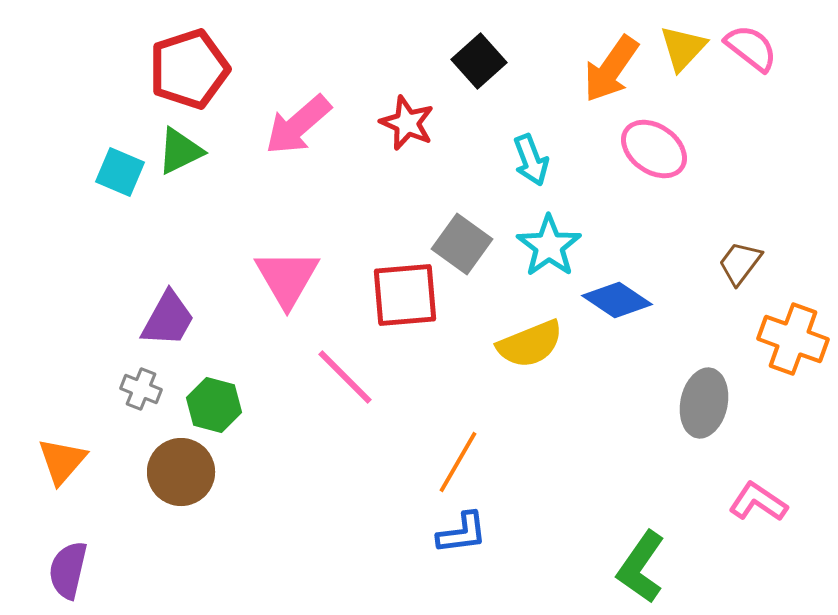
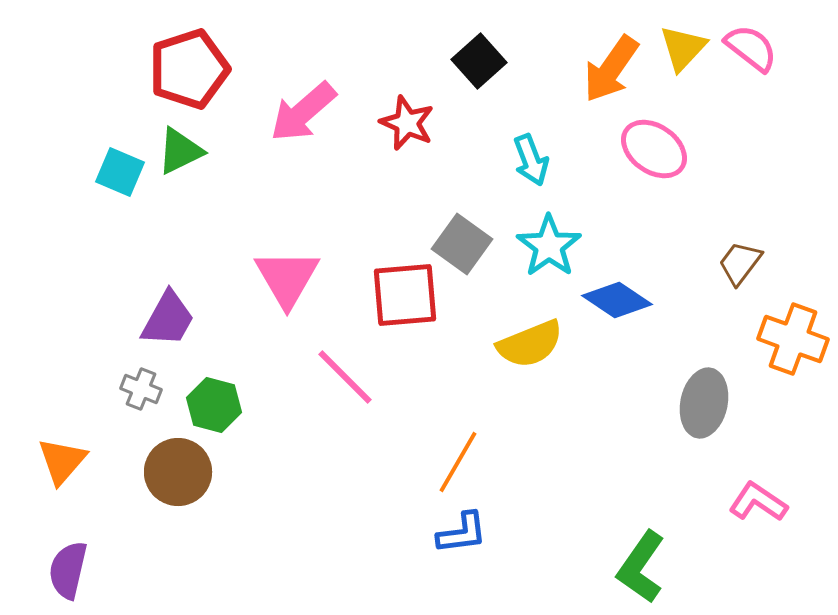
pink arrow: moved 5 px right, 13 px up
brown circle: moved 3 px left
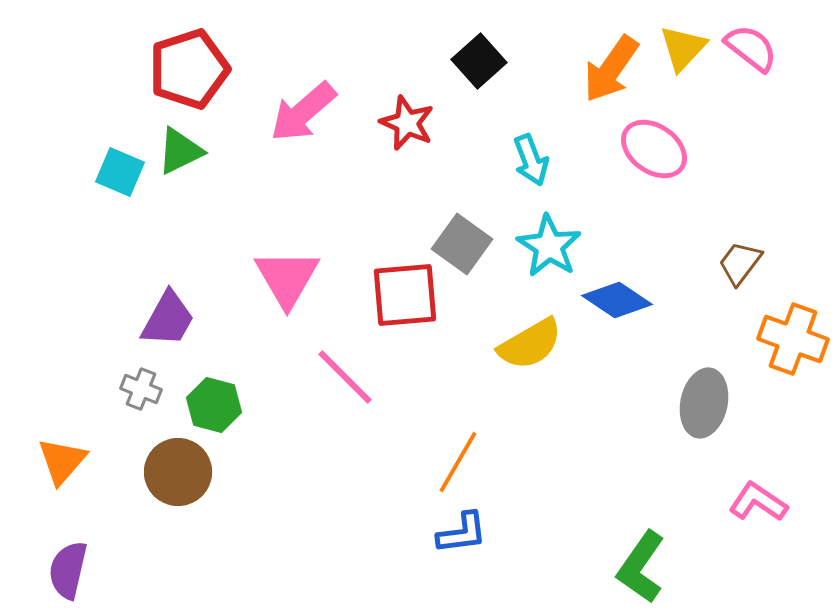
cyan star: rotated 4 degrees counterclockwise
yellow semicircle: rotated 8 degrees counterclockwise
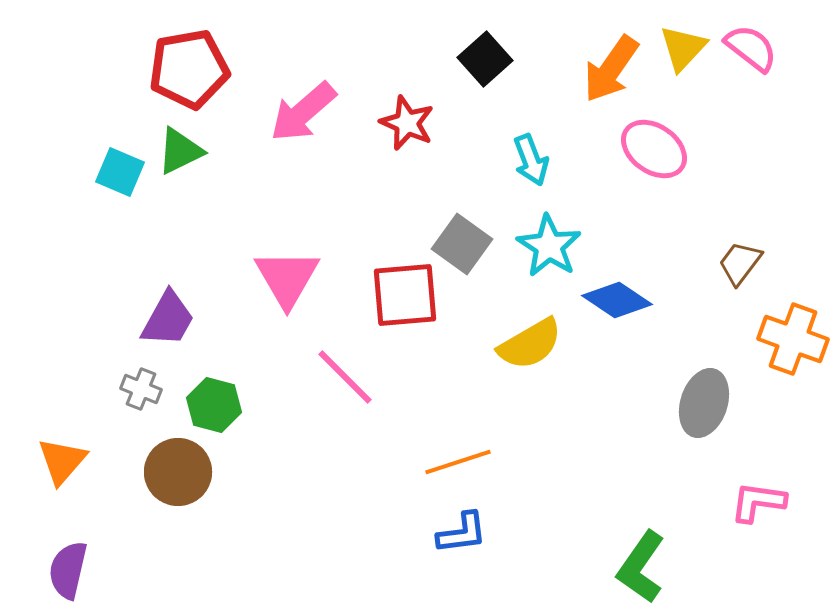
black square: moved 6 px right, 2 px up
red pentagon: rotated 8 degrees clockwise
gray ellipse: rotated 6 degrees clockwise
orange line: rotated 42 degrees clockwise
pink L-shape: rotated 26 degrees counterclockwise
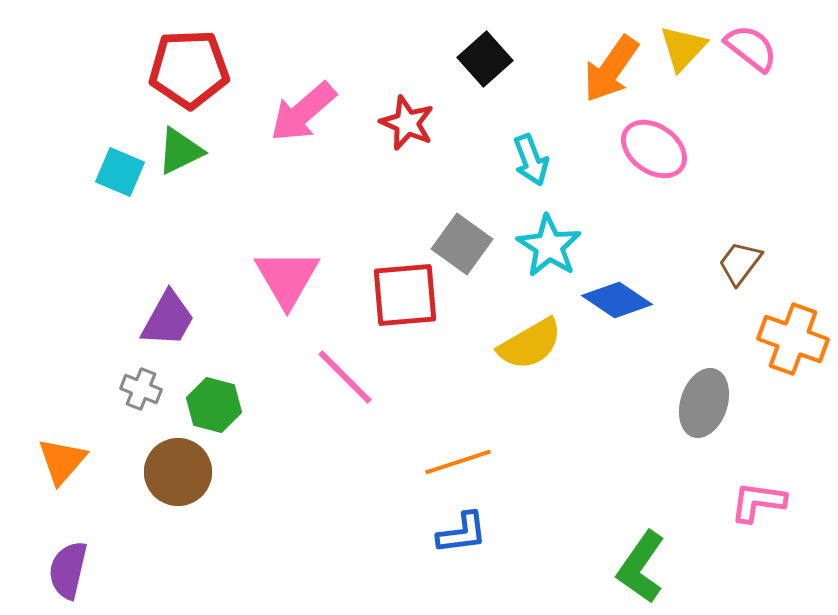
red pentagon: rotated 8 degrees clockwise
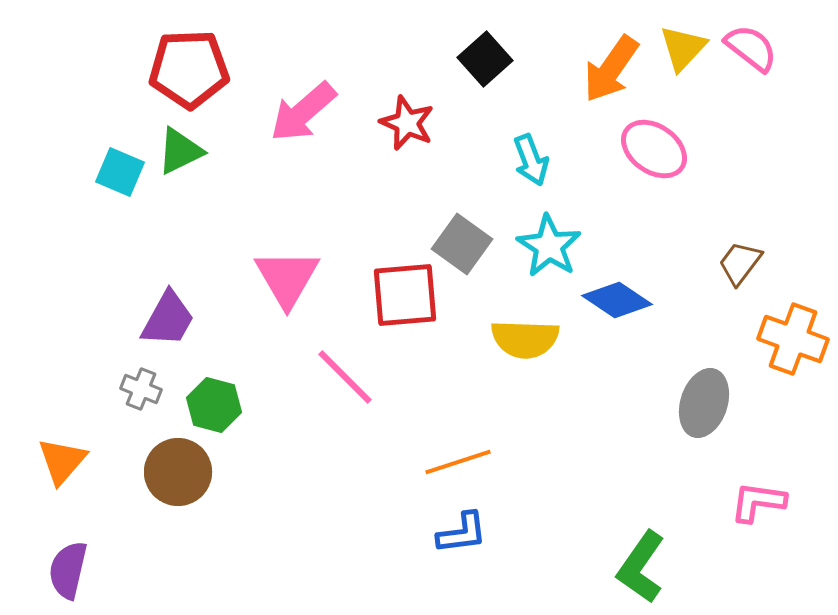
yellow semicircle: moved 5 px left, 5 px up; rotated 32 degrees clockwise
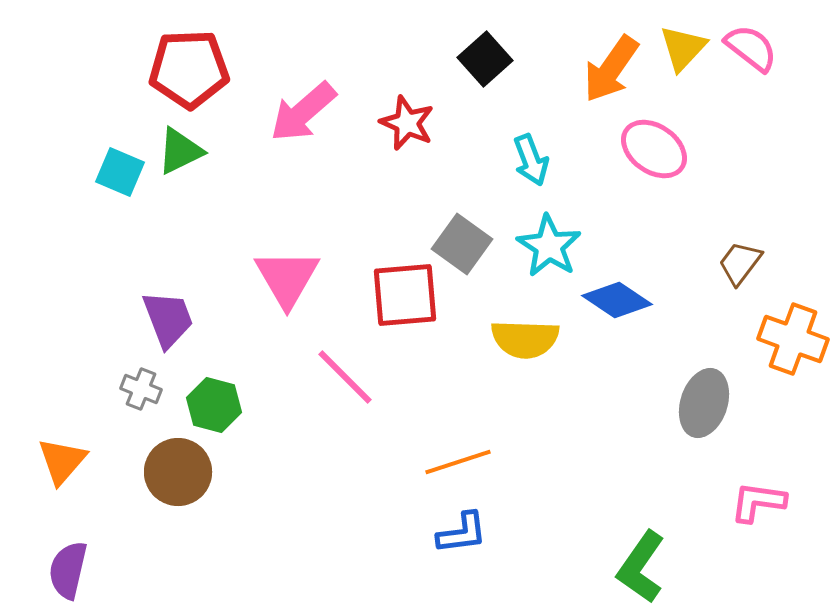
purple trapezoid: rotated 50 degrees counterclockwise
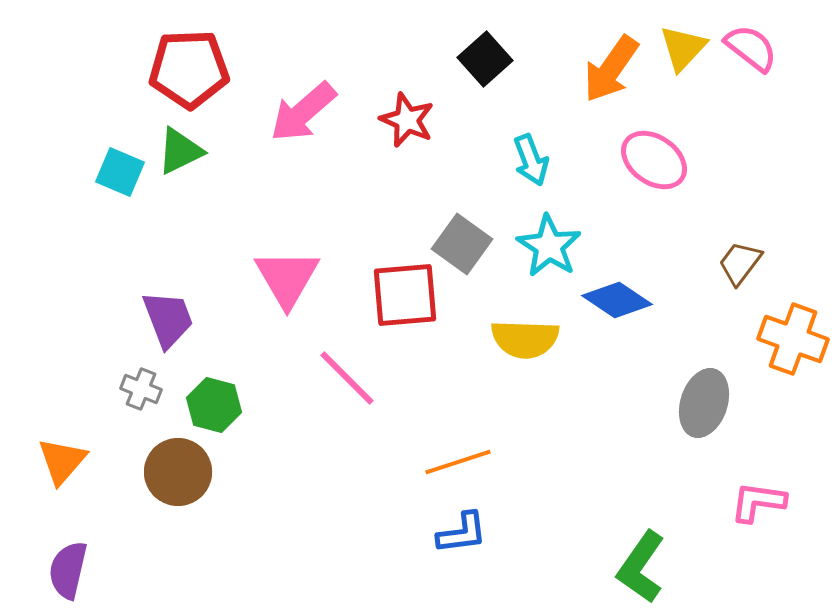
red star: moved 3 px up
pink ellipse: moved 11 px down
pink line: moved 2 px right, 1 px down
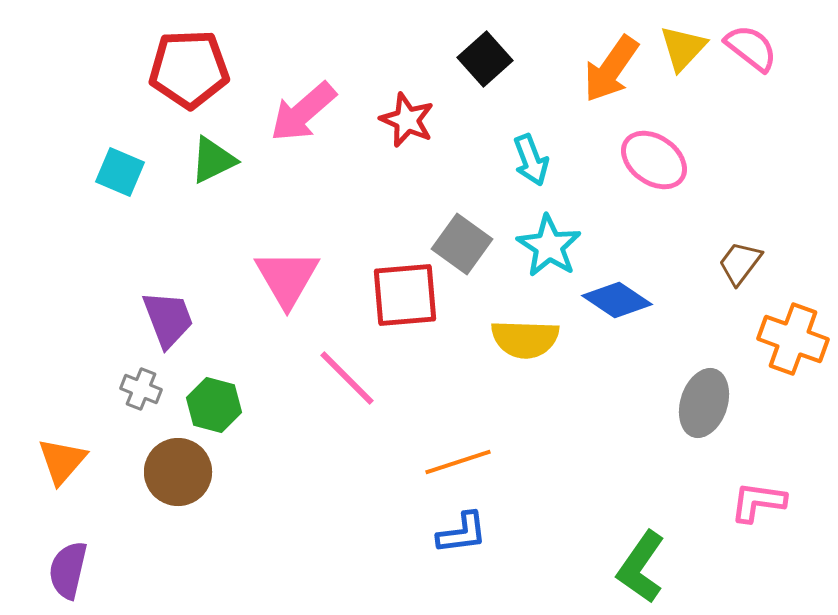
green triangle: moved 33 px right, 9 px down
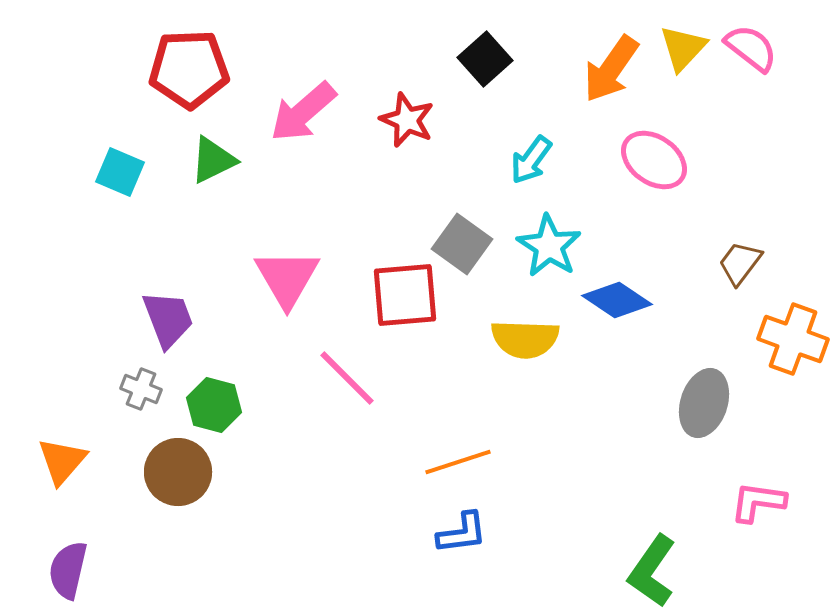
cyan arrow: rotated 57 degrees clockwise
green L-shape: moved 11 px right, 4 px down
